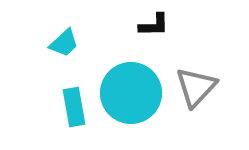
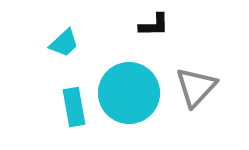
cyan circle: moved 2 px left
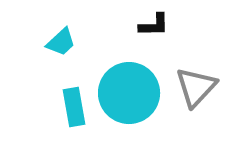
cyan trapezoid: moved 3 px left, 1 px up
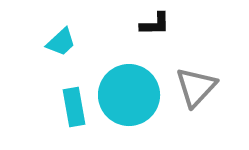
black L-shape: moved 1 px right, 1 px up
cyan circle: moved 2 px down
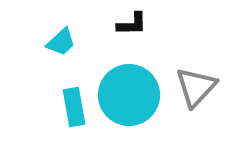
black L-shape: moved 23 px left
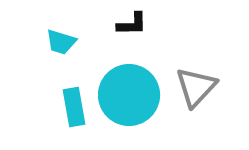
cyan trapezoid: rotated 60 degrees clockwise
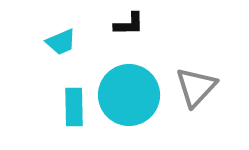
black L-shape: moved 3 px left
cyan trapezoid: rotated 40 degrees counterclockwise
cyan rectangle: rotated 9 degrees clockwise
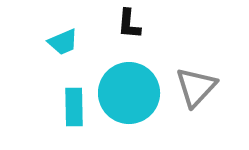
black L-shape: rotated 96 degrees clockwise
cyan trapezoid: moved 2 px right
cyan circle: moved 2 px up
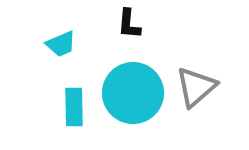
cyan trapezoid: moved 2 px left, 2 px down
gray triangle: rotated 6 degrees clockwise
cyan circle: moved 4 px right
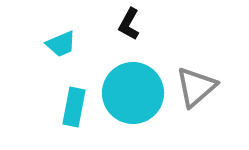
black L-shape: rotated 24 degrees clockwise
cyan rectangle: rotated 12 degrees clockwise
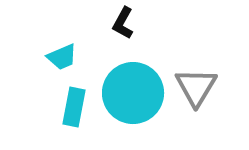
black L-shape: moved 6 px left, 1 px up
cyan trapezoid: moved 1 px right, 13 px down
gray triangle: rotated 18 degrees counterclockwise
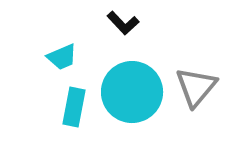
black L-shape: rotated 72 degrees counterclockwise
gray triangle: rotated 9 degrees clockwise
cyan circle: moved 1 px left, 1 px up
